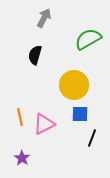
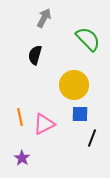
green semicircle: rotated 76 degrees clockwise
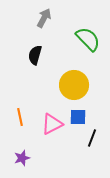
blue square: moved 2 px left, 3 px down
pink triangle: moved 8 px right
purple star: rotated 21 degrees clockwise
